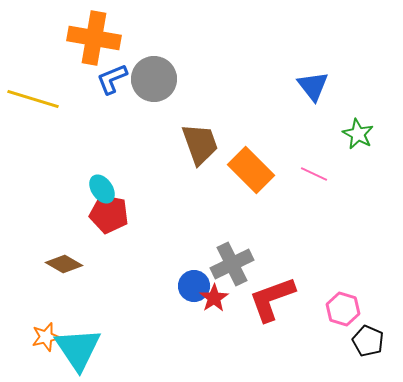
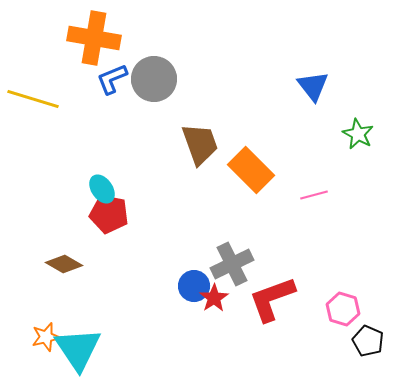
pink line: moved 21 px down; rotated 40 degrees counterclockwise
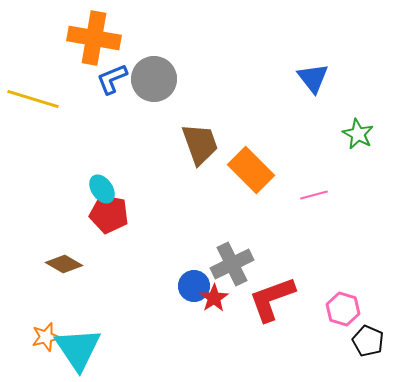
blue triangle: moved 8 px up
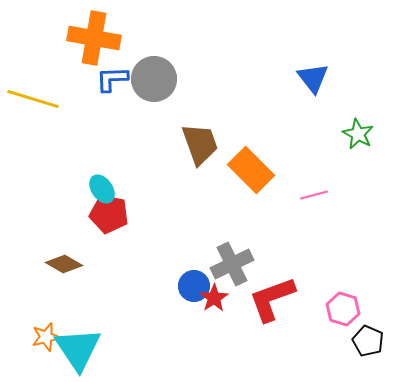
blue L-shape: rotated 20 degrees clockwise
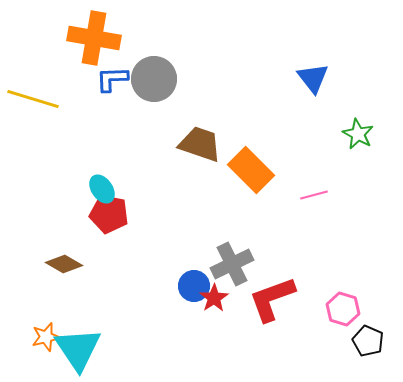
brown trapezoid: rotated 51 degrees counterclockwise
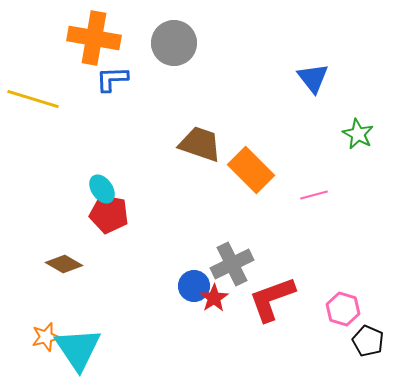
gray circle: moved 20 px right, 36 px up
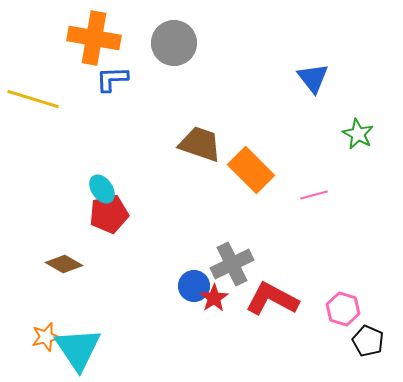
red pentagon: rotated 24 degrees counterclockwise
red L-shape: rotated 48 degrees clockwise
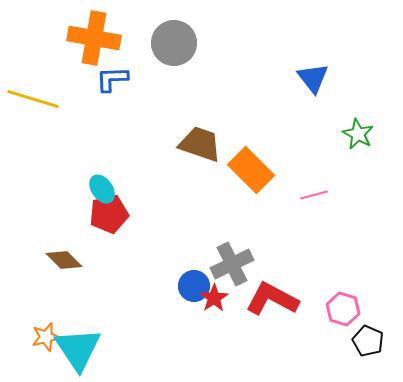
brown diamond: moved 4 px up; rotated 15 degrees clockwise
